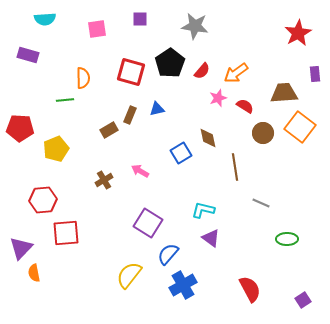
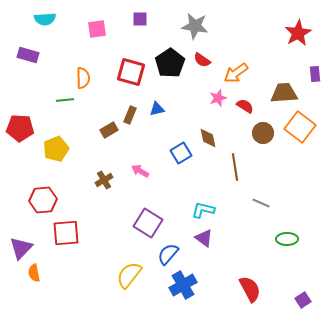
red semicircle at (202, 71): moved 11 px up; rotated 84 degrees clockwise
purple triangle at (211, 238): moved 7 px left
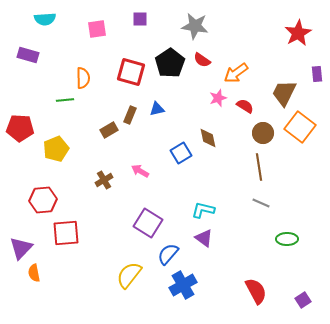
purple rectangle at (315, 74): moved 2 px right
brown trapezoid at (284, 93): rotated 60 degrees counterclockwise
brown line at (235, 167): moved 24 px right
red semicircle at (250, 289): moved 6 px right, 2 px down
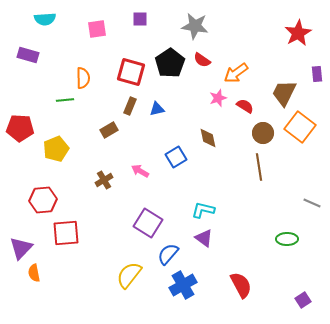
brown rectangle at (130, 115): moved 9 px up
blue square at (181, 153): moved 5 px left, 4 px down
gray line at (261, 203): moved 51 px right
red semicircle at (256, 291): moved 15 px left, 6 px up
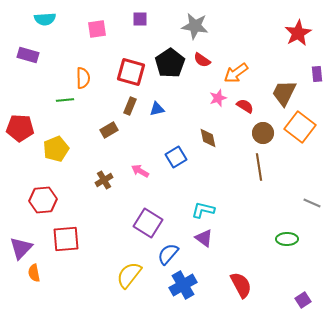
red square at (66, 233): moved 6 px down
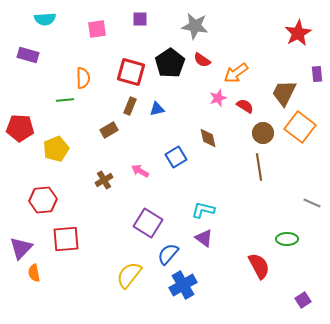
red semicircle at (241, 285): moved 18 px right, 19 px up
